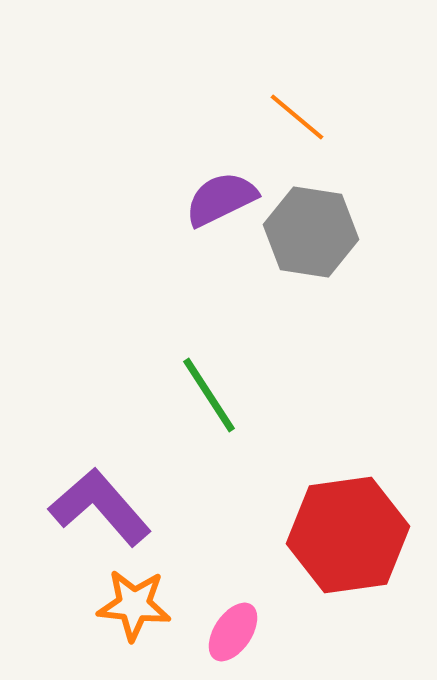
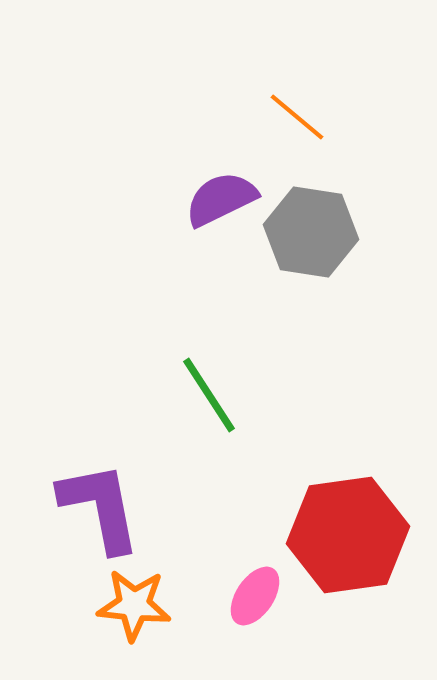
purple L-shape: rotated 30 degrees clockwise
pink ellipse: moved 22 px right, 36 px up
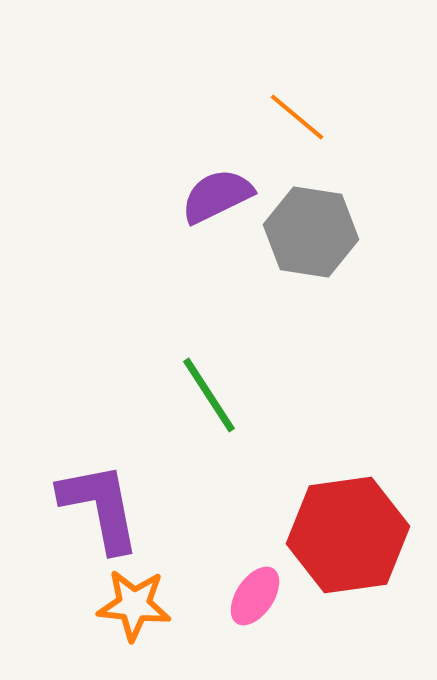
purple semicircle: moved 4 px left, 3 px up
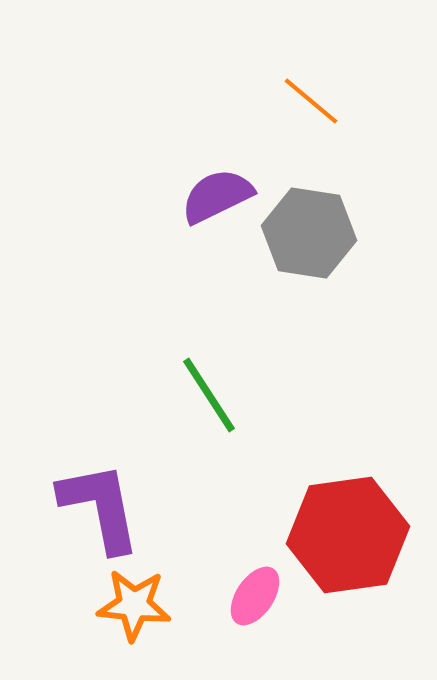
orange line: moved 14 px right, 16 px up
gray hexagon: moved 2 px left, 1 px down
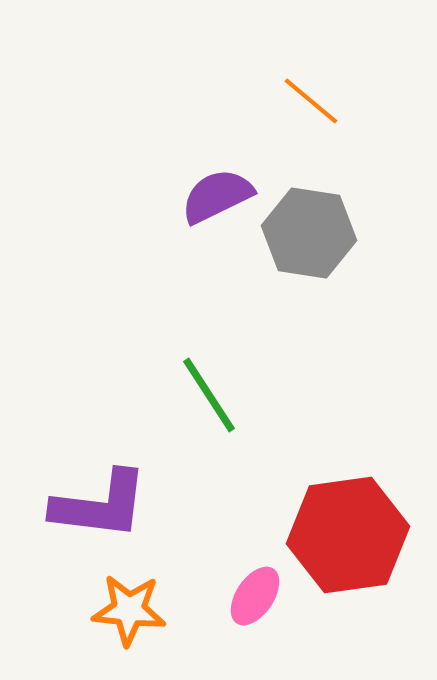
purple L-shape: moved 2 px up; rotated 108 degrees clockwise
orange star: moved 5 px left, 5 px down
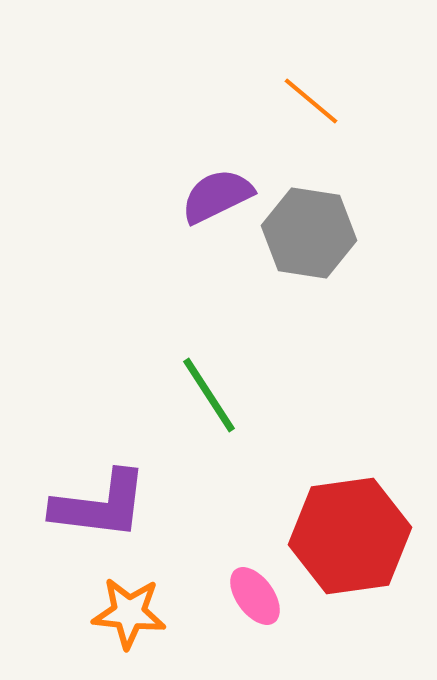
red hexagon: moved 2 px right, 1 px down
pink ellipse: rotated 70 degrees counterclockwise
orange star: moved 3 px down
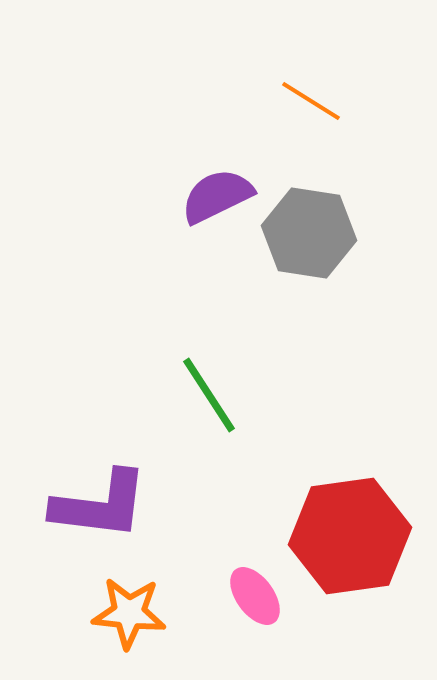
orange line: rotated 8 degrees counterclockwise
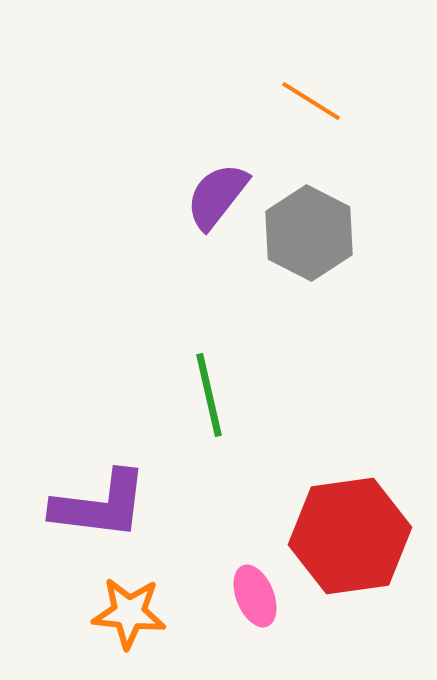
purple semicircle: rotated 26 degrees counterclockwise
gray hexagon: rotated 18 degrees clockwise
green line: rotated 20 degrees clockwise
pink ellipse: rotated 14 degrees clockwise
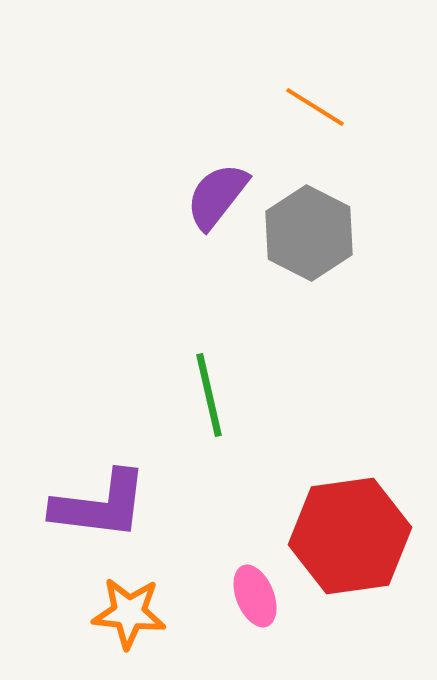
orange line: moved 4 px right, 6 px down
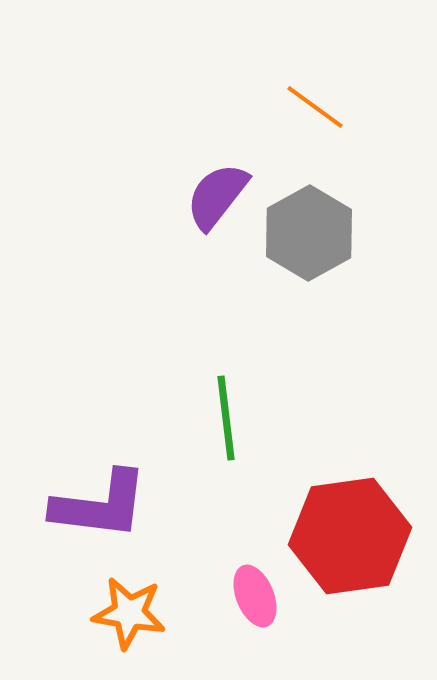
orange line: rotated 4 degrees clockwise
gray hexagon: rotated 4 degrees clockwise
green line: moved 17 px right, 23 px down; rotated 6 degrees clockwise
orange star: rotated 4 degrees clockwise
